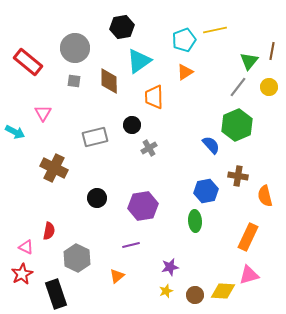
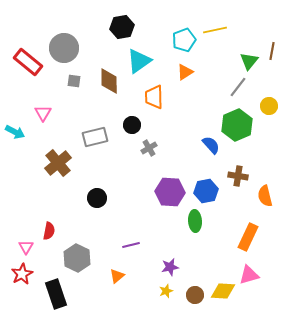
gray circle at (75, 48): moved 11 px left
yellow circle at (269, 87): moved 19 px down
brown cross at (54, 168): moved 4 px right, 5 px up; rotated 24 degrees clockwise
purple hexagon at (143, 206): moved 27 px right, 14 px up; rotated 12 degrees clockwise
pink triangle at (26, 247): rotated 35 degrees clockwise
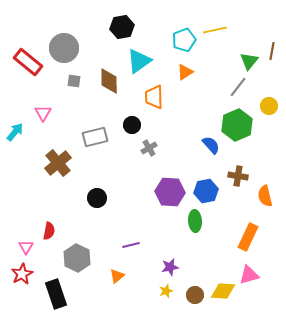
cyan arrow at (15, 132): rotated 78 degrees counterclockwise
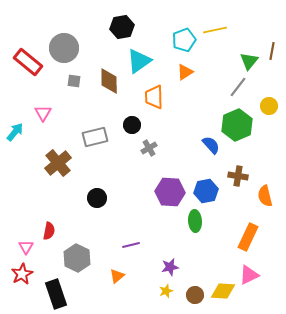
pink triangle at (249, 275): rotated 10 degrees counterclockwise
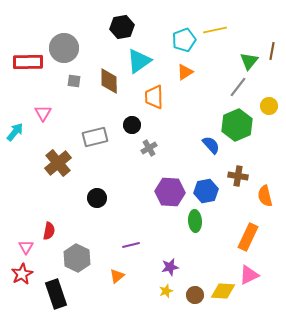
red rectangle at (28, 62): rotated 40 degrees counterclockwise
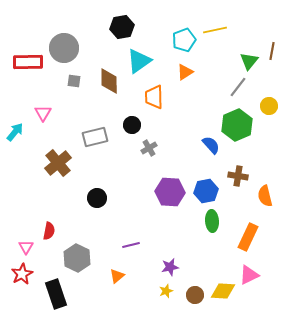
green ellipse at (195, 221): moved 17 px right
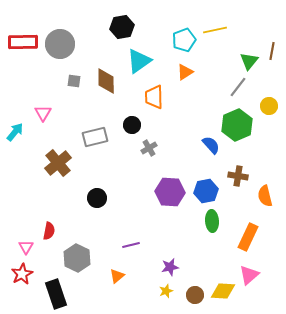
gray circle at (64, 48): moved 4 px left, 4 px up
red rectangle at (28, 62): moved 5 px left, 20 px up
brown diamond at (109, 81): moved 3 px left
pink triangle at (249, 275): rotated 15 degrees counterclockwise
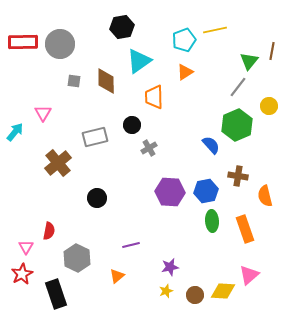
orange rectangle at (248, 237): moved 3 px left, 8 px up; rotated 44 degrees counterclockwise
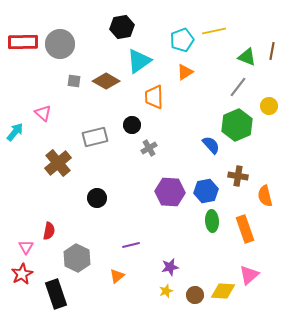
yellow line at (215, 30): moved 1 px left, 1 px down
cyan pentagon at (184, 40): moved 2 px left
green triangle at (249, 61): moved 2 px left, 4 px up; rotated 48 degrees counterclockwise
brown diamond at (106, 81): rotated 60 degrees counterclockwise
pink triangle at (43, 113): rotated 18 degrees counterclockwise
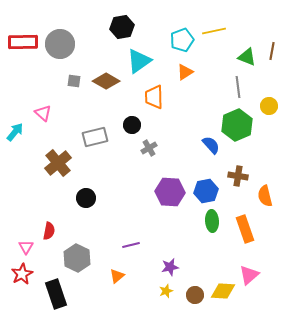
gray line at (238, 87): rotated 45 degrees counterclockwise
black circle at (97, 198): moved 11 px left
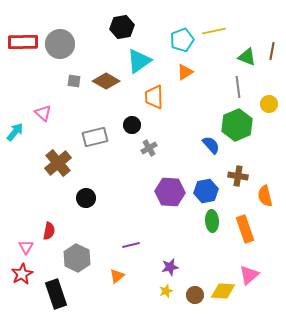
yellow circle at (269, 106): moved 2 px up
